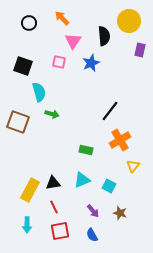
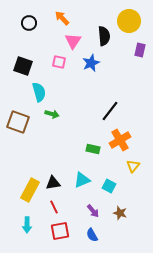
green rectangle: moved 7 px right, 1 px up
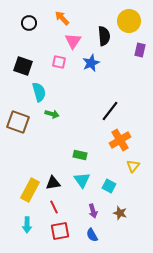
green rectangle: moved 13 px left, 6 px down
cyan triangle: rotated 42 degrees counterclockwise
purple arrow: rotated 24 degrees clockwise
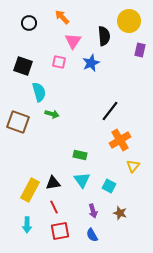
orange arrow: moved 1 px up
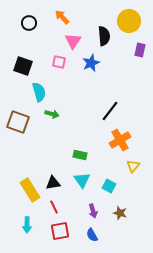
yellow rectangle: rotated 60 degrees counterclockwise
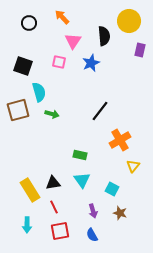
black line: moved 10 px left
brown square: moved 12 px up; rotated 35 degrees counterclockwise
cyan square: moved 3 px right, 3 px down
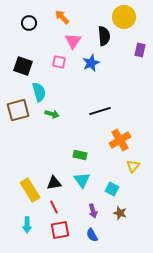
yellow circle: moved 5 px left, 4 px up
black line: rotated 35 degrees clockwise
black triangle: moved 1 px right
red square: moved 1 px up
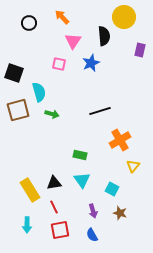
pink square: moved 2 px down
black square: moved 9 px left, 7 px down
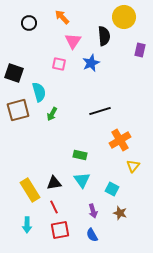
green arrow: rotated 104 degrees clockwise
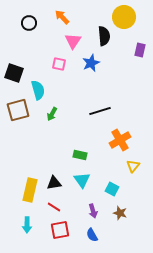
cyan semicircle: moved 1 px left, 2 px up
yellow rectangle: rotated 45 degrees clockwise
red line: rotated 32 degrees counterclockwise
